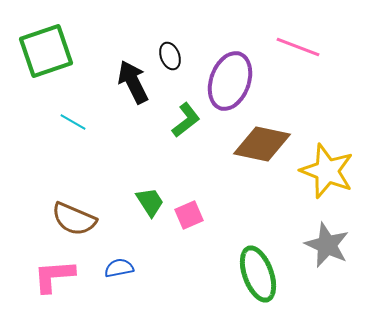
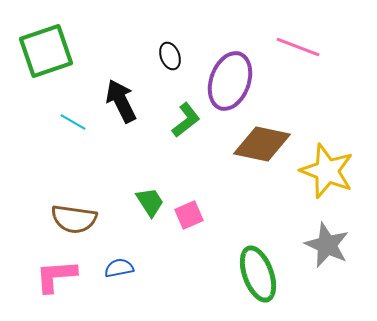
black arrow: moved 12 px left, 19 px down
brown semicircle: rotated 15 degrees counterclockwise
pink L-shape: moved 2 px right
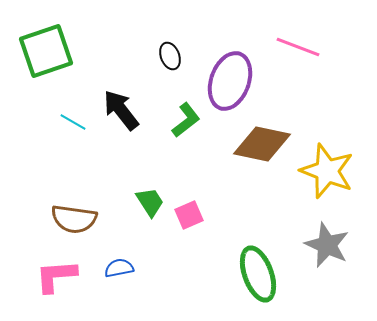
black arrow: moved 9 px down; rotated 12 degrees counterclockwise
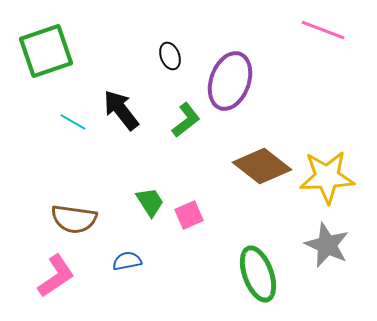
pink line: moved 25 px right, 17 px up
brown diamond: moved 22 px down; rotated 26 degrees clockwise
yellow star: moved 6 px down; rotated 24 degrees counterclockwise
blue semicircle: moved 8 px right, 7 px up
pink L-shape: rotated 150 degrees clockwise
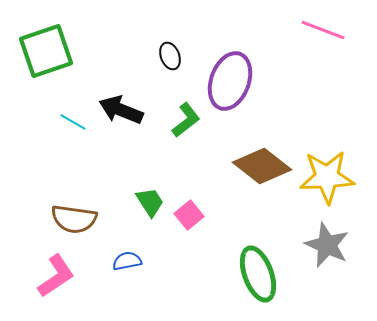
black arrow: rotated 30 degrees counterclockwise
pink square: rotated 16 degrees counterclockwise
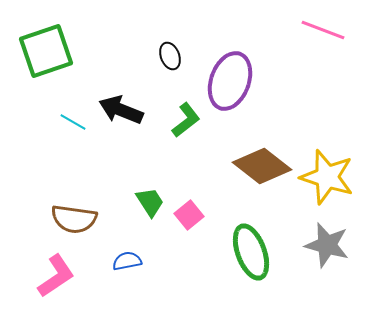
yellow star: rotated 20 degrees clockwise
gray star: rotated 9 degrees counterclockwise
green ellipse: moved 7 px left, 22 px up
